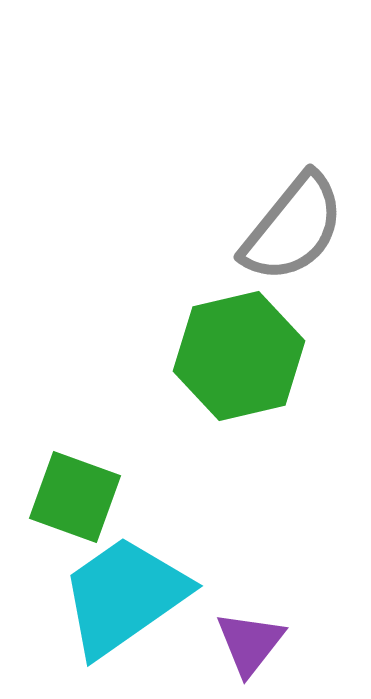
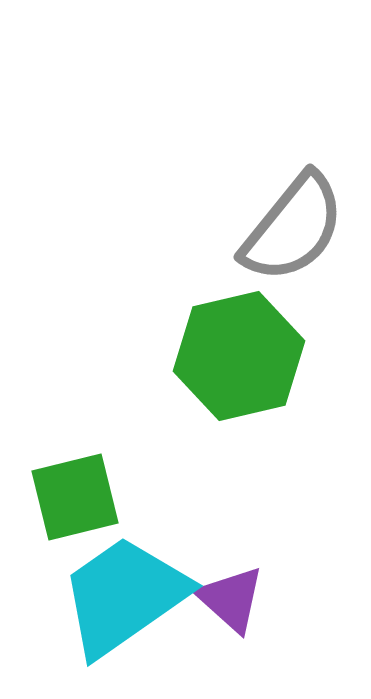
green square: rotated 34 degrees counterclockwise
purple triangle: moved 19 px left, 44 px up; rotated 26 degrees counterclockwise
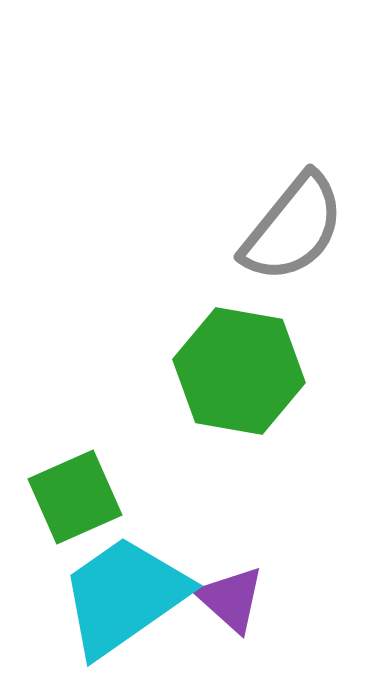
green hexagon: moved 15 px down; rotated 23 degrees clockwise
green square: rotated 10 degrees counterclockwise
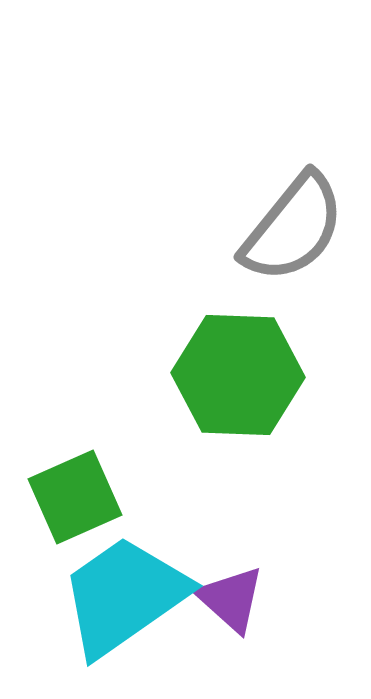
green hexagon: moved 1 px left, 4 px down; rotated 8 degrees counterclockwise
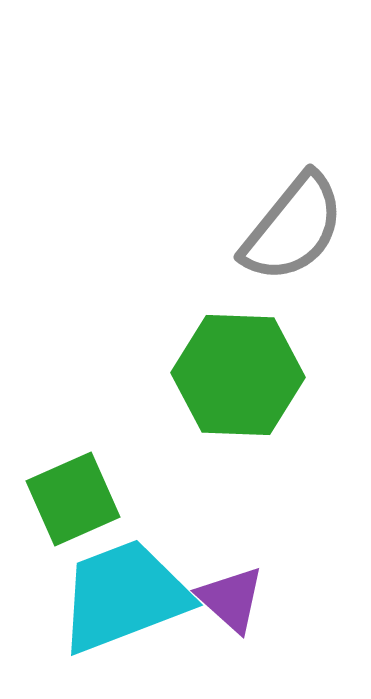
green square: moved 2 px left, 2 px down
cyan trapezoid: rotated 14 degrees clockwise
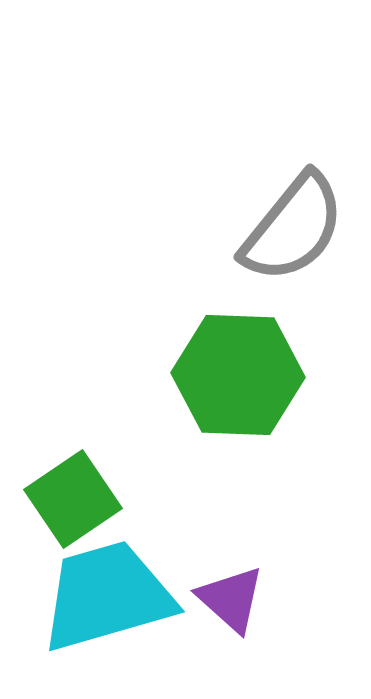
green square: rotated 10 degrees counterclockwise
cyan trapezoid: moved 17 px left; rotated 5 degrees clockwise
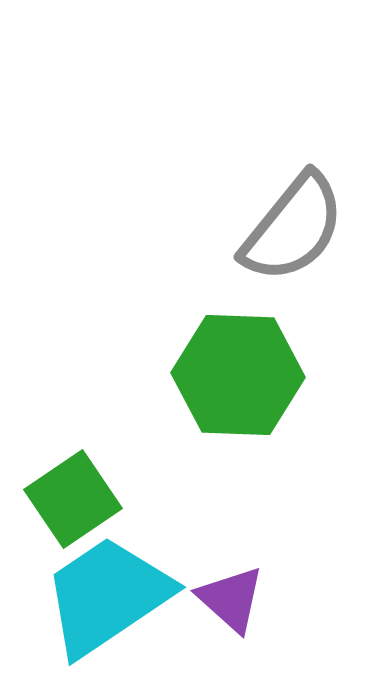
cyan trapezoid: rotated 18 degrees counterclockwise
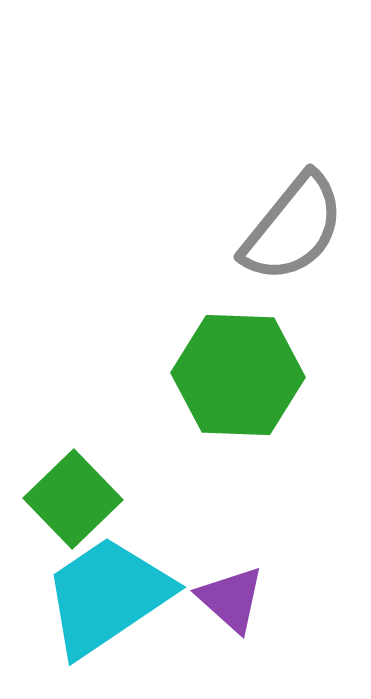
green square: rotated 10 degrees counterclockwise
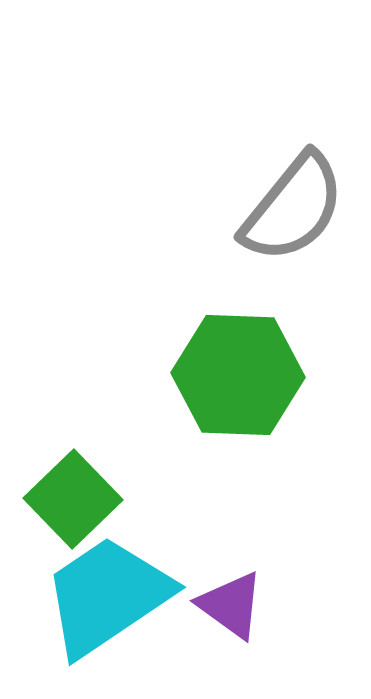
gray semicircle: moved 20 px up
purple triangle: moved 6 px down; rotated 6 degrees counterclockwise
